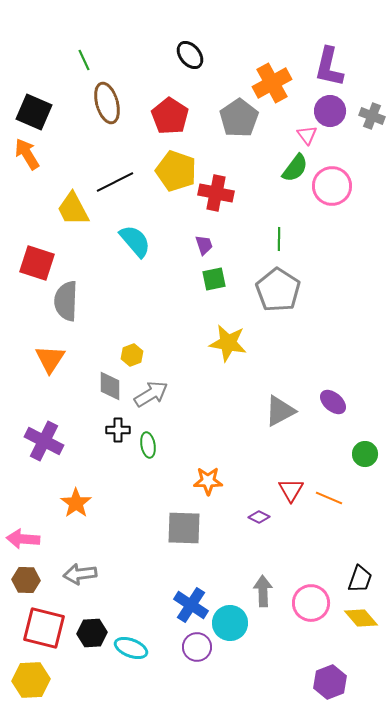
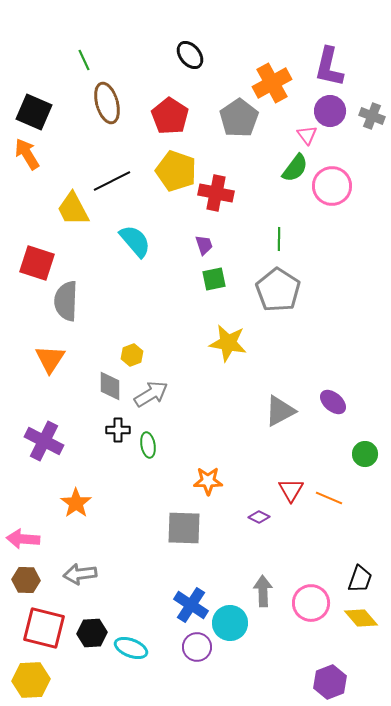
black line at (115, 182): moved 3 px left, 1 px up
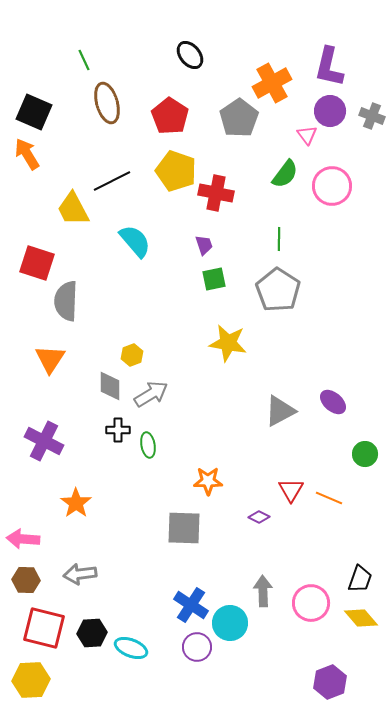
green semicircle at (295, 168): moved 10 px left, 6 px down
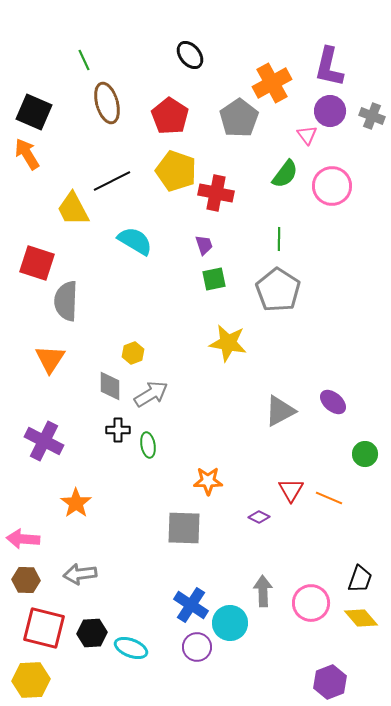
cyan semicircle at (135, 241): rotated 18 degrees counterclockwise
yellow hexagon at (132, 355): moved 1 px right, 2 px up
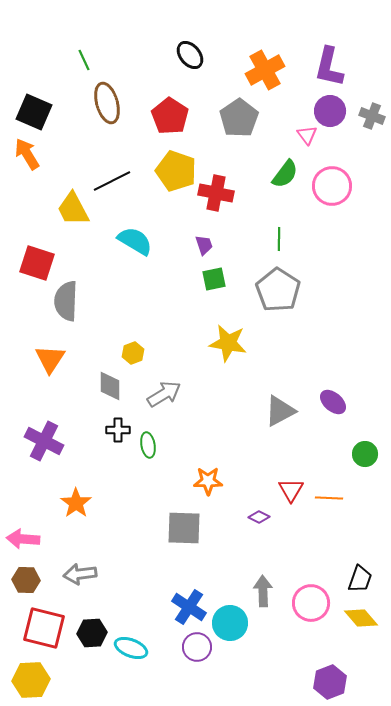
orange cross at (272, 83): moved 7 px left, 13 px up
gray arrow at (151, 394): moved 13 px right
orange line at (329, 498): rotated 20 degrees counterclockwise
blue cross at (191, 605): moved 2 px left, 2 px down
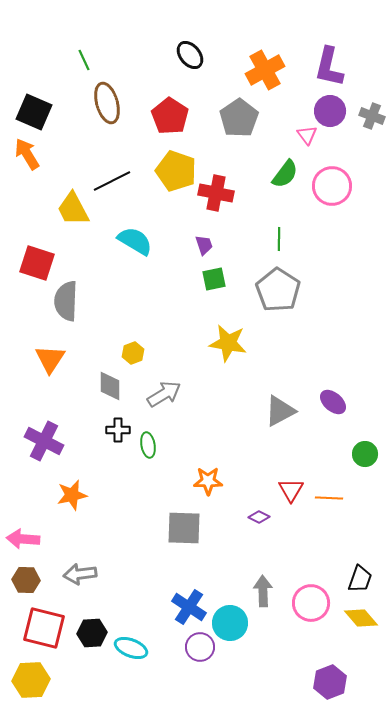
orange star at (76, 503): moved 4 px left, 8 px up; rotated 24 degrees clockwise
purple circle at (197, 647): moved 3 px right
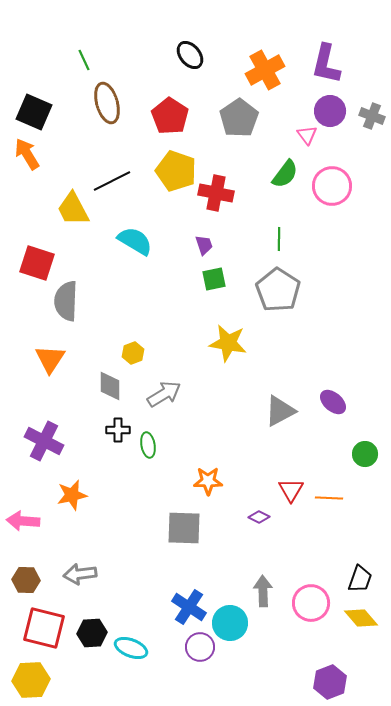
purple L-shape at (329, 67): moved 3 px left, 3 px up
pink arrow at (23, 539): moved 18 px up
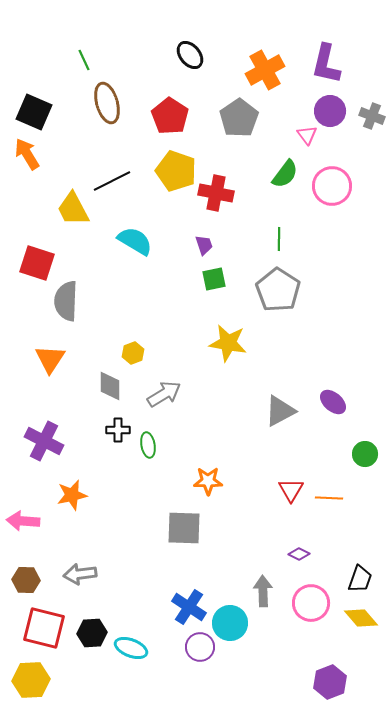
purple diamond at (259, 517): moved 40 px right, 37 px down
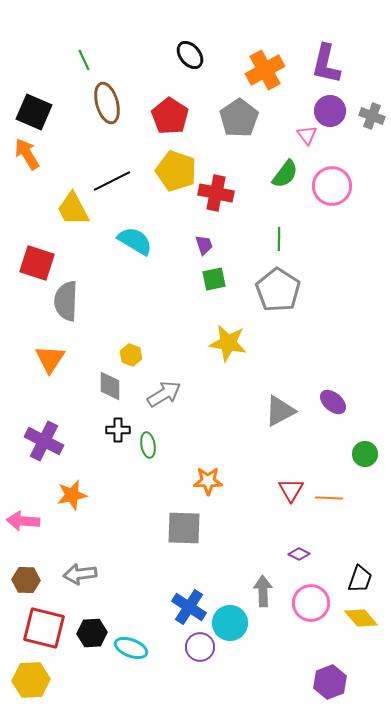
yellow hexagon at (133, 353): moved 2 px left, 2 px down; rotated 20 degrees counterclockwise
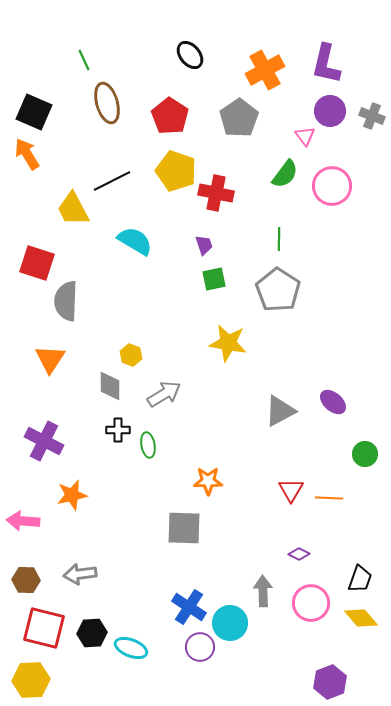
pink triangle at (307, 135): moved 2 px left, 1 px down
